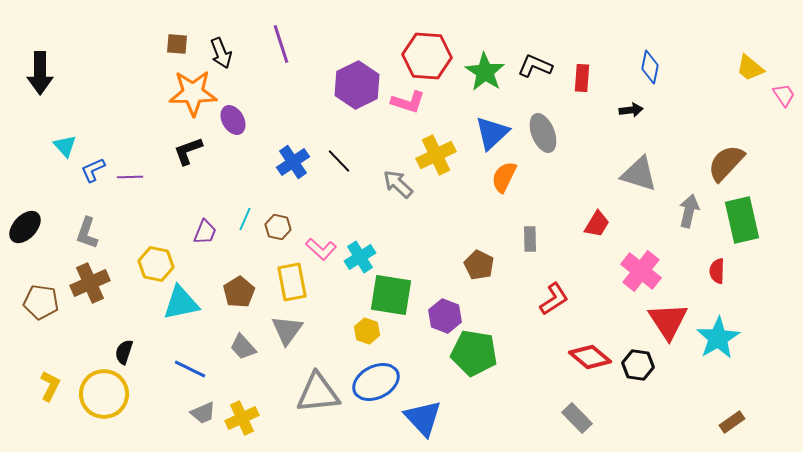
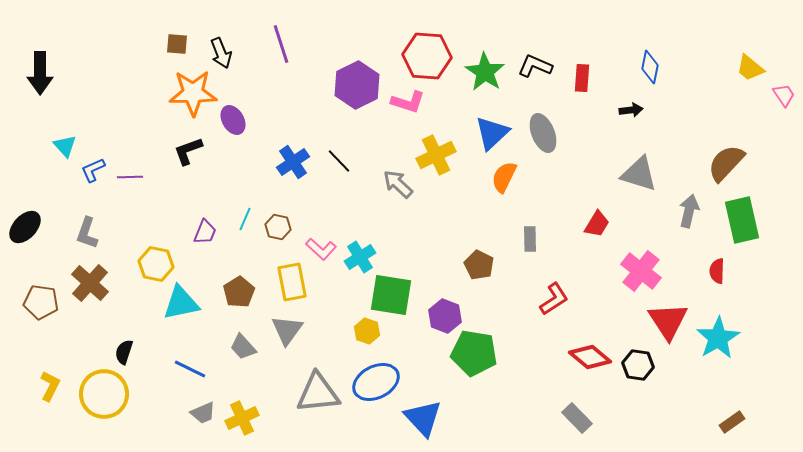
brown cross at (90, 283): rotated 24 degrees counterclockwise
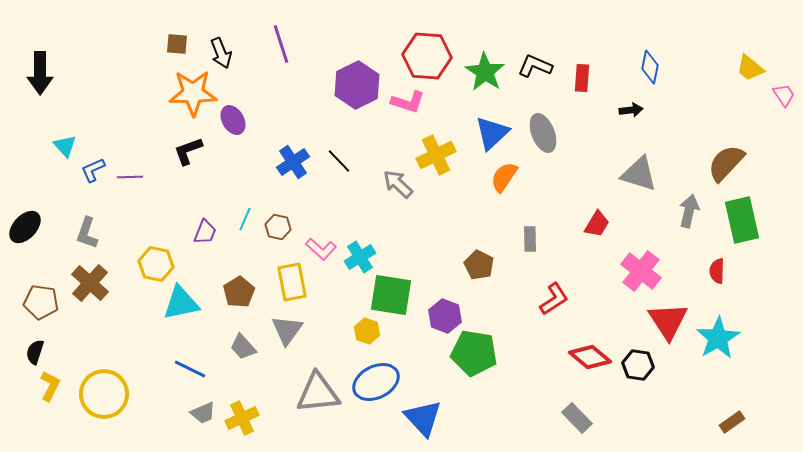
orange semicircle at (504, 177): rotated 8 degrees clockwise
black semicircle at (124, 352): moved 89 px left
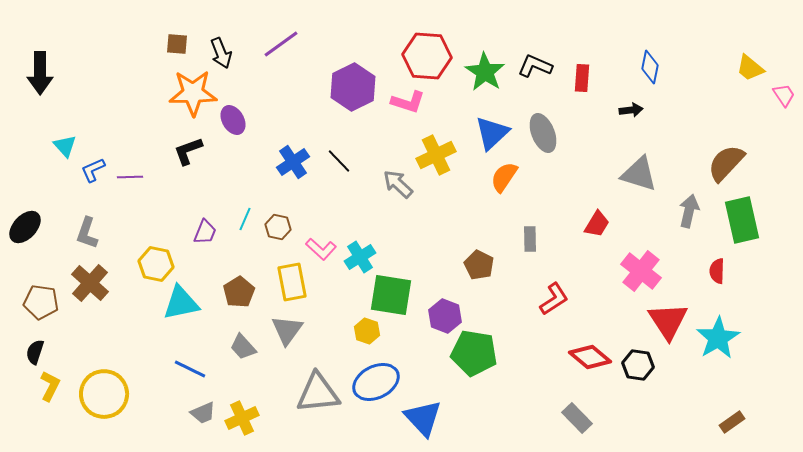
purple line at (281, 44): rotated 72 degrees clockwise
purple hexagon at (357, 85): moved 4 px left, 2 px down
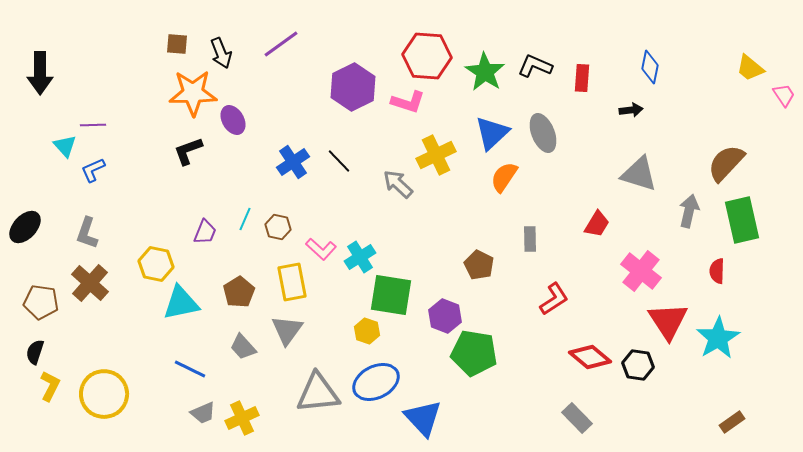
purple line at (130, 177): moved 37 px left, 52 px up
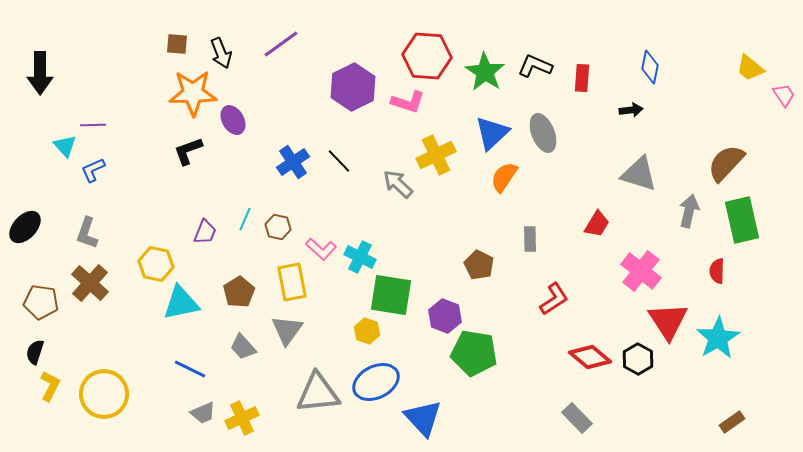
cyan cross at (360, 257): rotated 32 degrees counterclockwise
black hexagon at (638, 365): moved 6 px up; rotated 20 degrees clockwise
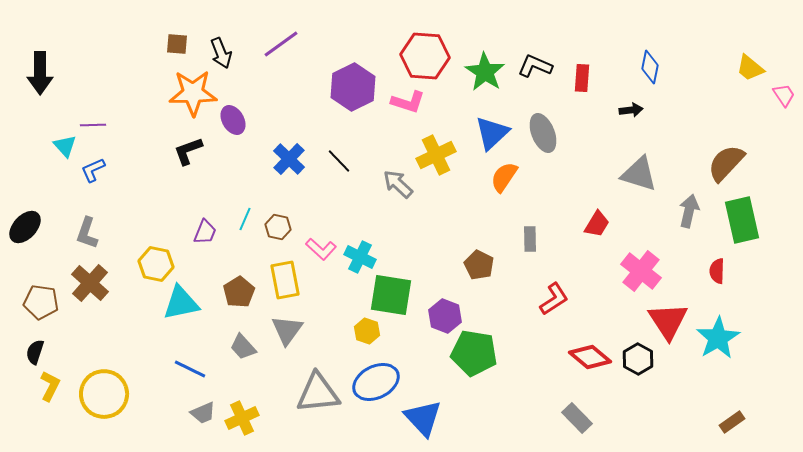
red hexagon at (427, 56): moved 2 px left
blue cross at (293, 162): moved 4 px left, 3 px up; rotated 12 degrees counterclockwise
yellow rectangle at (292, 282): moved 7 px left, 2 px up
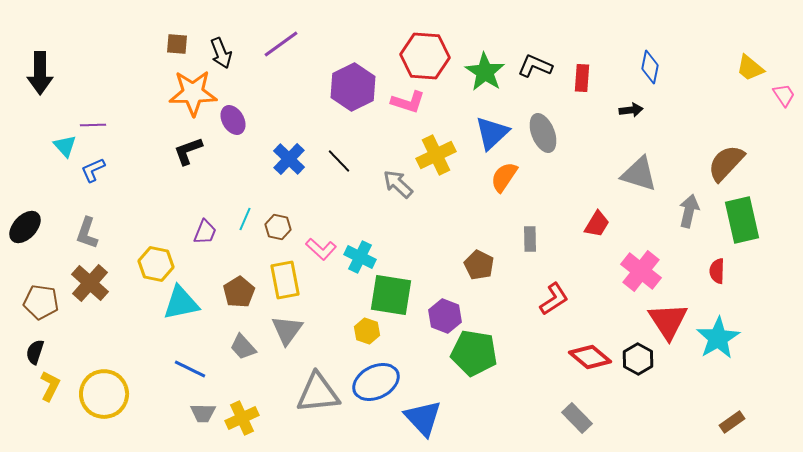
gray trapezoid at (203, 413): rotated 24 degrees clockwise
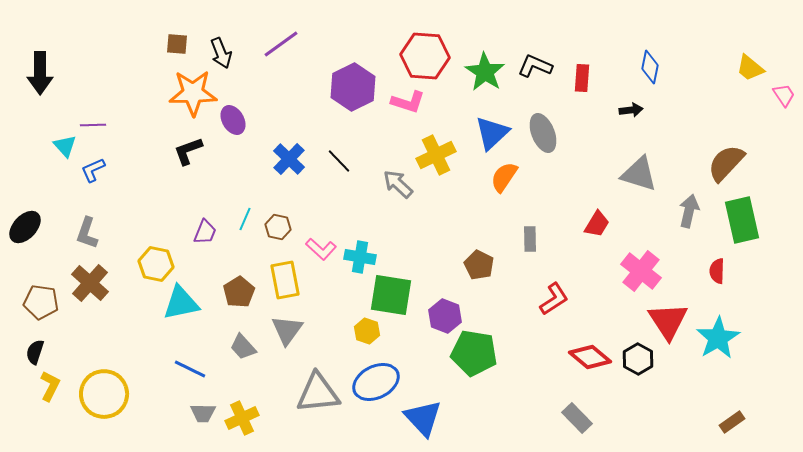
cyan cross at (360, 257): rotated 16 degrees counterclockwise
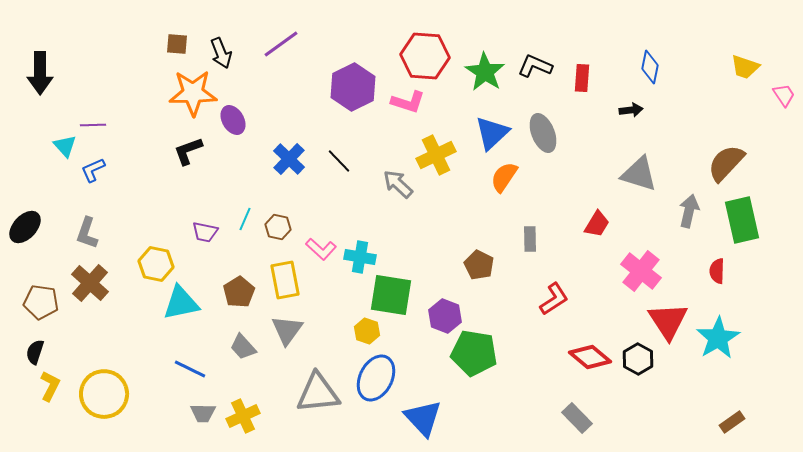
yellow trapezoid at (750, 68): moved 5 px left, 1 px up; rotated 20 degrees counterclockwise
purple trapezoid at (205, 232): rotated 80 degrees clockwise
blue ellipse at (376, 382): moved 4 px up; rotated 36 degrees counterclockwise
yellow cross at (242, 418): moved 1 px right, 2 px up
